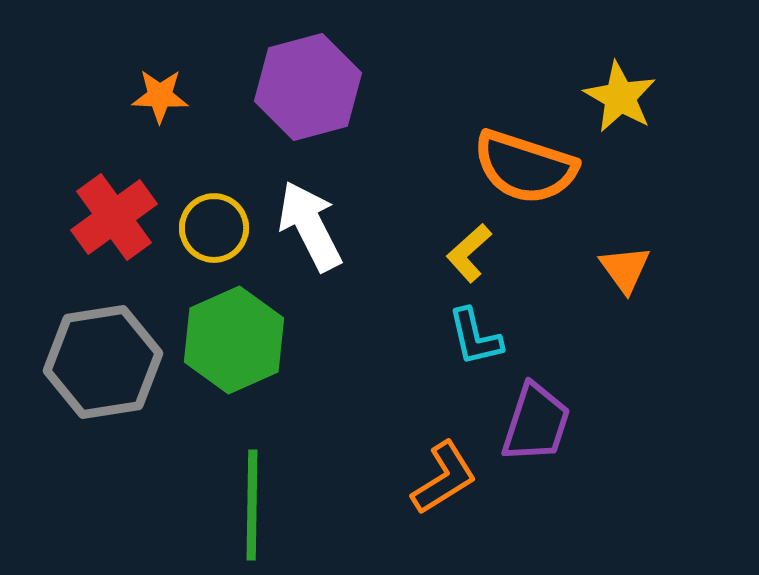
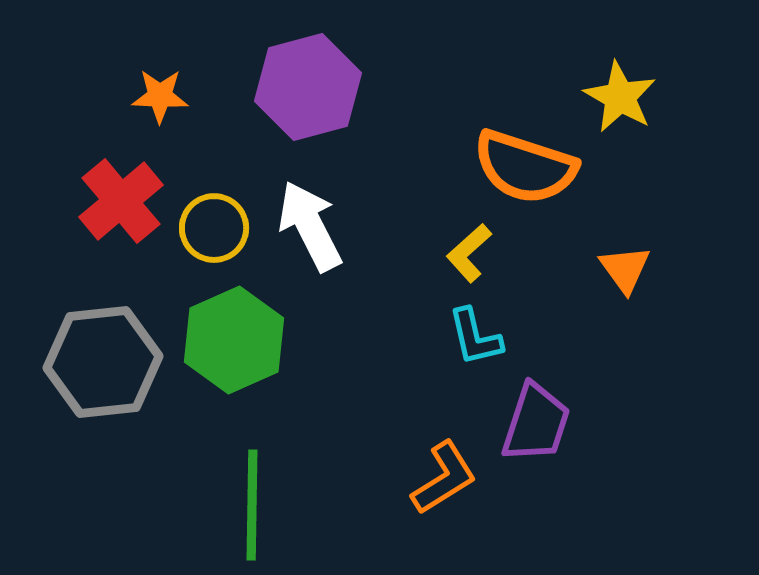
red cross: moved 7 px right, 16 px up; rotated 4 degrees counterclockwise
gray hexagon: rotated 3 degrees clockwise
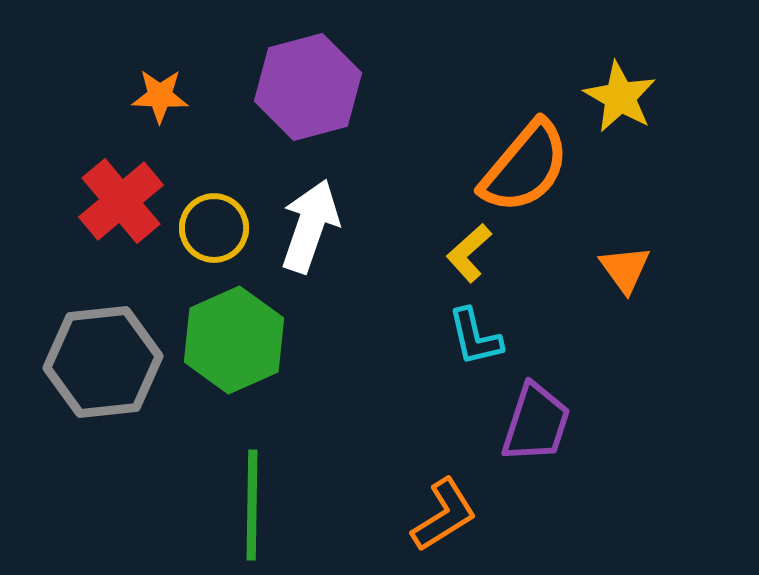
orange semicircle: rotated 68 degrees counterclockwise
white arrow: rotated 46 degrees clockwise
orange L-shape: moved 37 px down
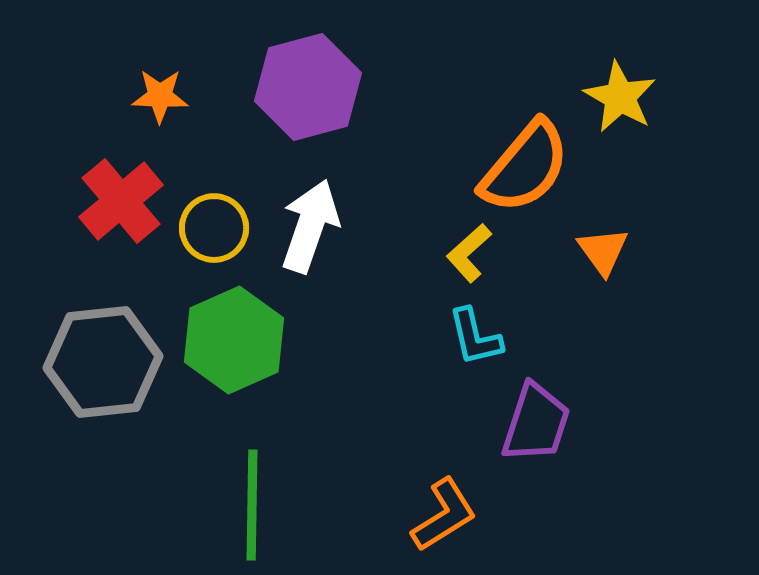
orange triangle: moved 22 px left, 18 px up
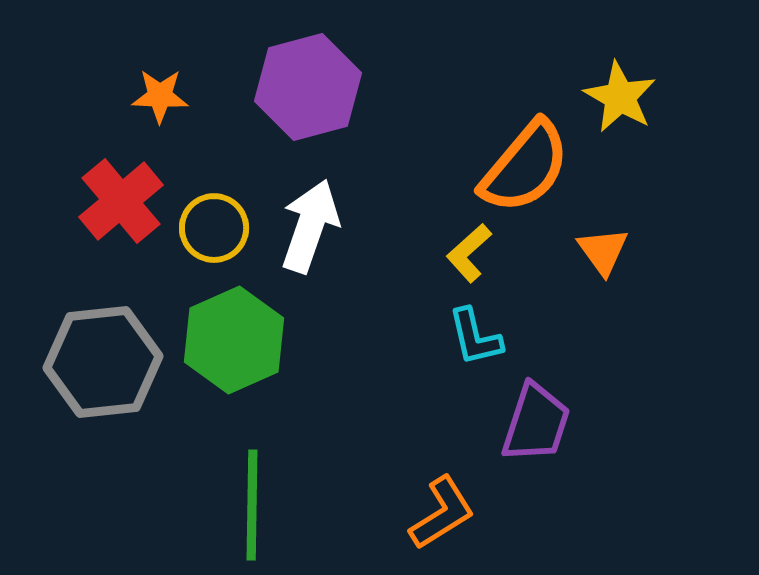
orange L-shape: moved 2 px left, 2 px up
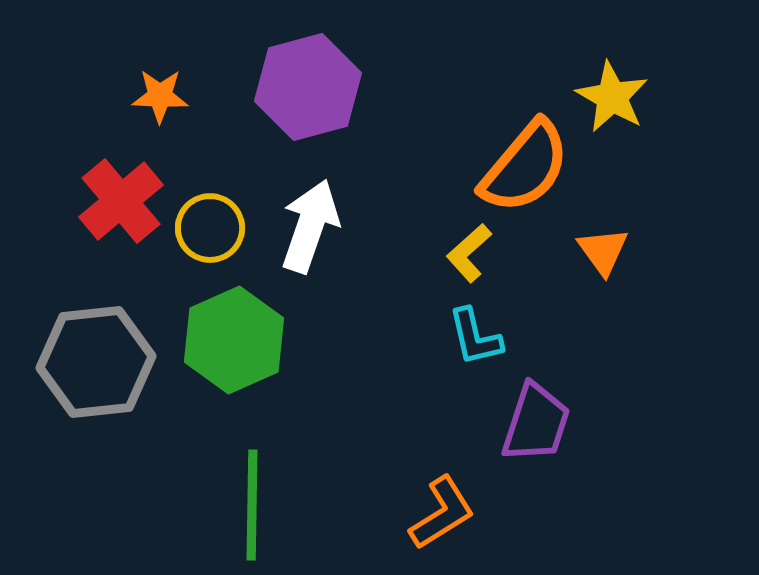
yellow star: moved 8 px left
yellow circle: moved 4 px left
gray hexagon: moved 7 px left
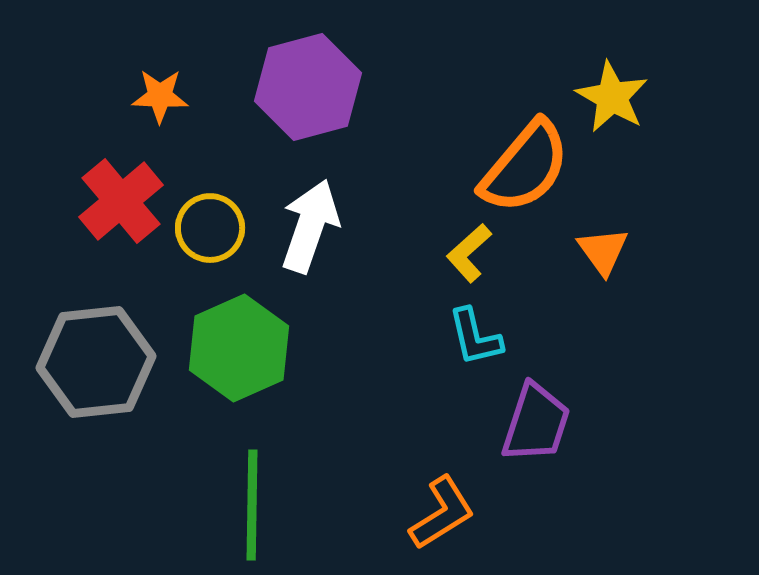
green hexagon: moved 5 px right, 8 px down
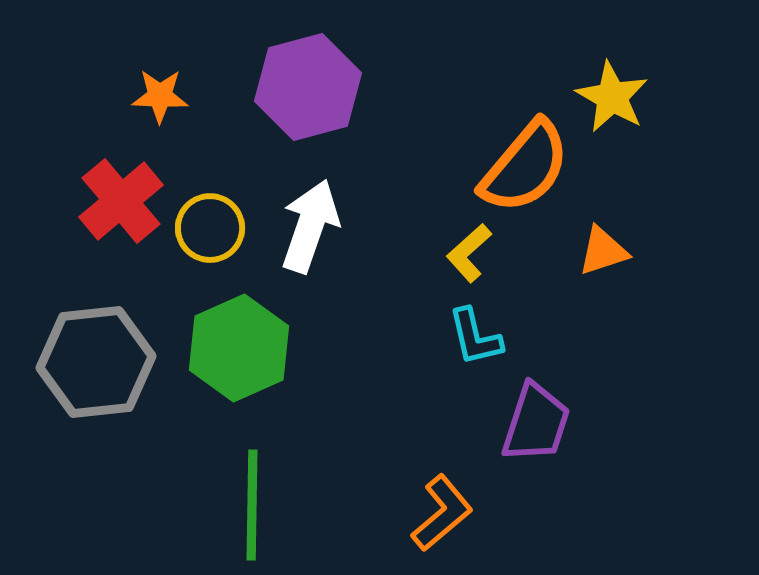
orange triangle: rotated 48 degrees clockwise
orange L-shape: rotated 8 degrees counterclockwise
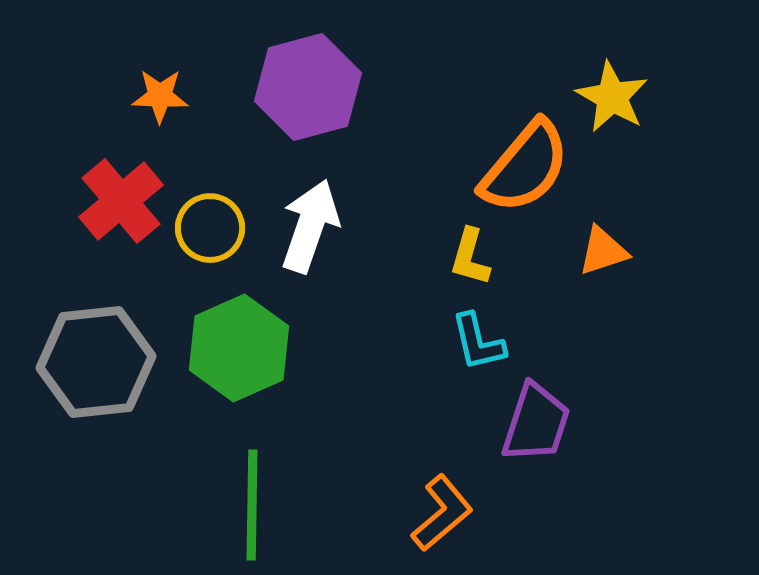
yellow L-shape: moved 1 px right, 4 px down; rotated 32 degrees counterclockwise
cyan L-shape: moved 3 px right, 5 px down
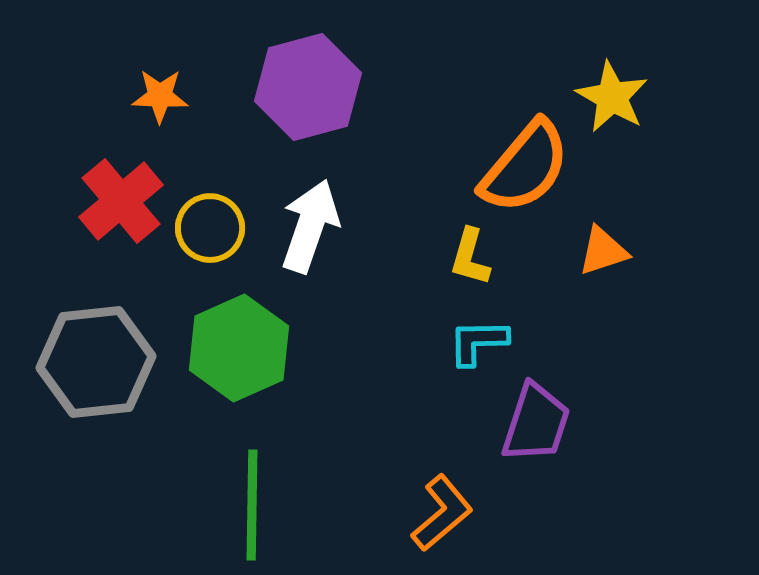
cyan L-shape: rotated 102 degrees clockwise
